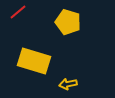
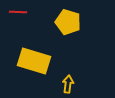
red line: rotated 42 degrees clockwise
yellow arrow: rotated 108 degrees clockwise
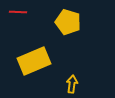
yellow rectangle: rotated 40 degrees counterclockwise
yellow arrow: moved 4 px right
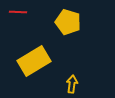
yellow rectangle: rotated 8 degrees counterclockwise
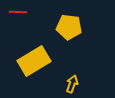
yellow pentagon: moved 1 px right, 5 px down; rotated 10 degrees counterclockwise
yellow arrow: rotated 12 degrees clockwise
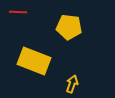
yellow rectangle: rotated 52 degrees clockwise
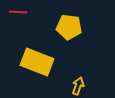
yellow rectangle: moved 3 px right, 1 px down
yellow arrow: moved 6 px right, 2 px down
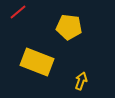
red line: rotated 42 degrees counterclockwise
yellow arrow: moved 3 px right, 5 px up
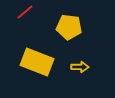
red line: moved 7 px right
yellow arrow: moved 1 px left, 14 px up; rotated 72 degrees clockwise
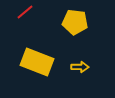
yellow pentagon: moved 6 px right, 5 px up
